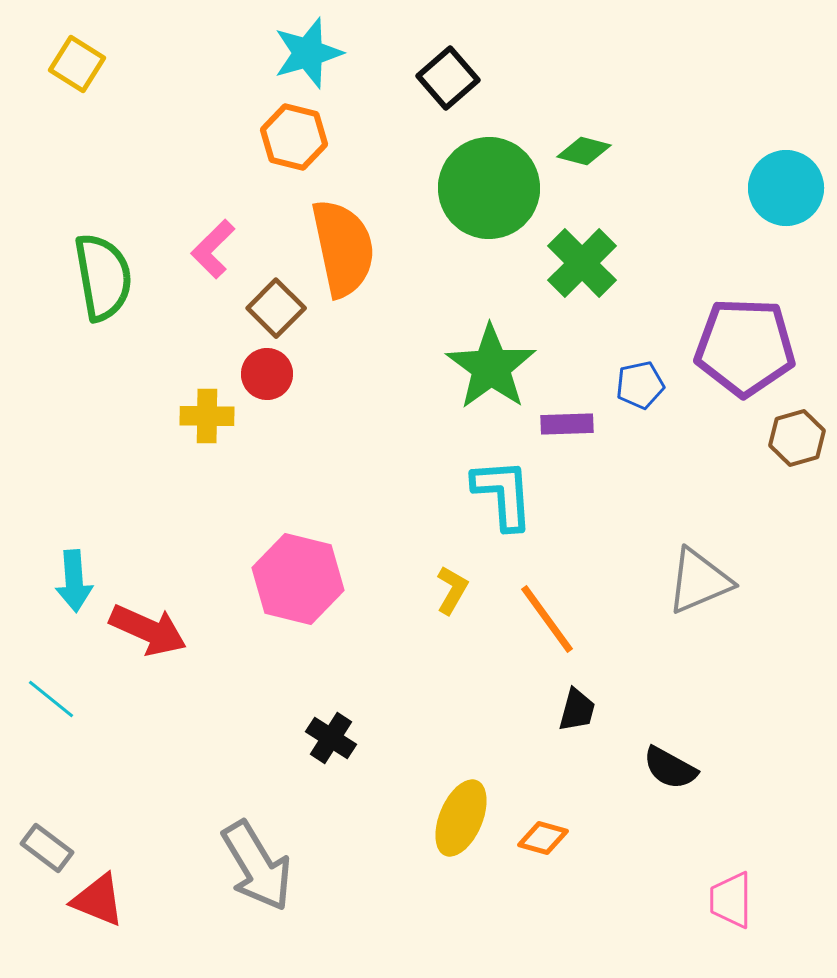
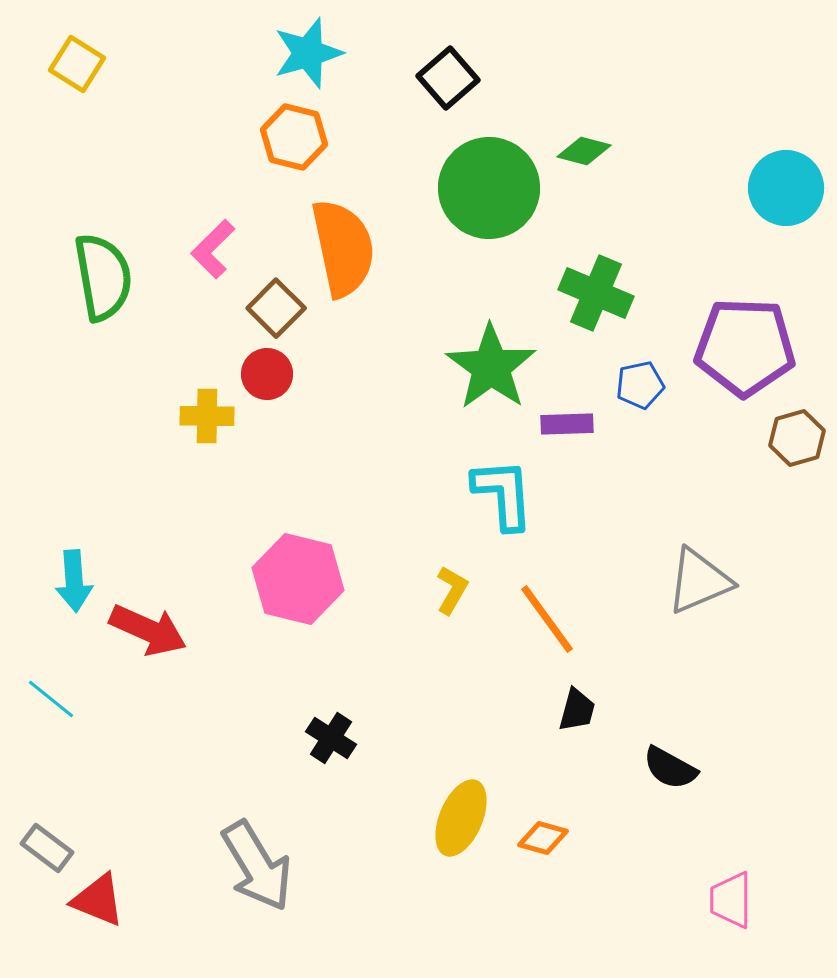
green cross: moved 14 px right, 30 px down; rotated 22 degrees counterclockwise
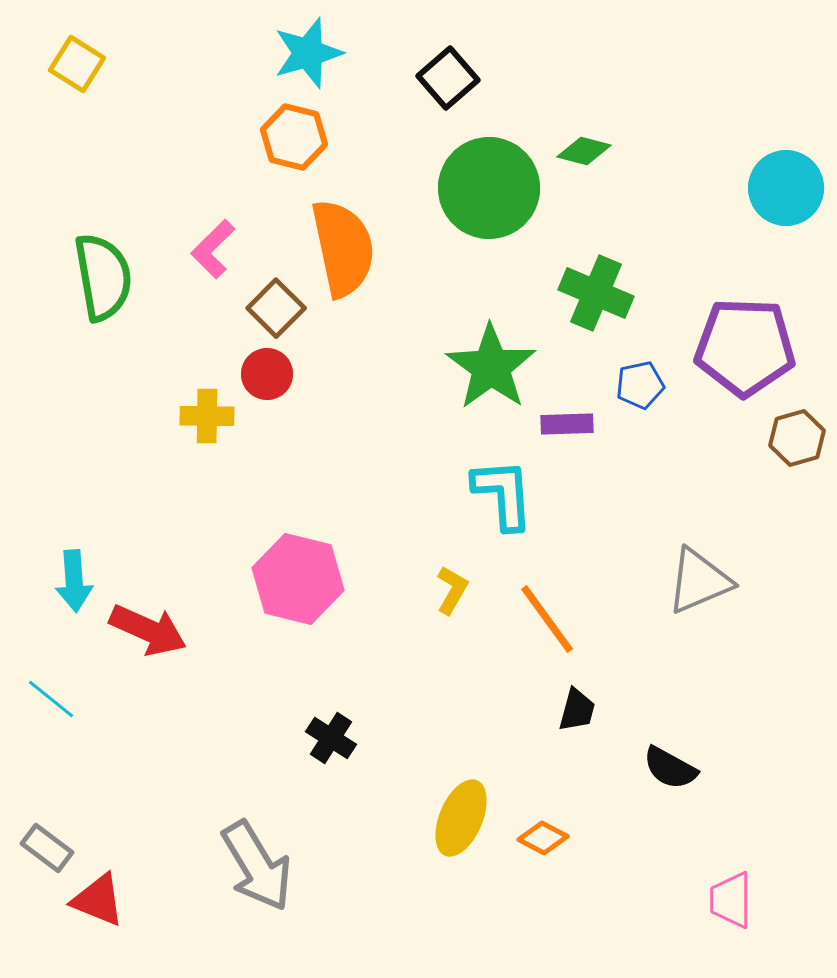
orange diamond: rotated 12 degrees clockwise
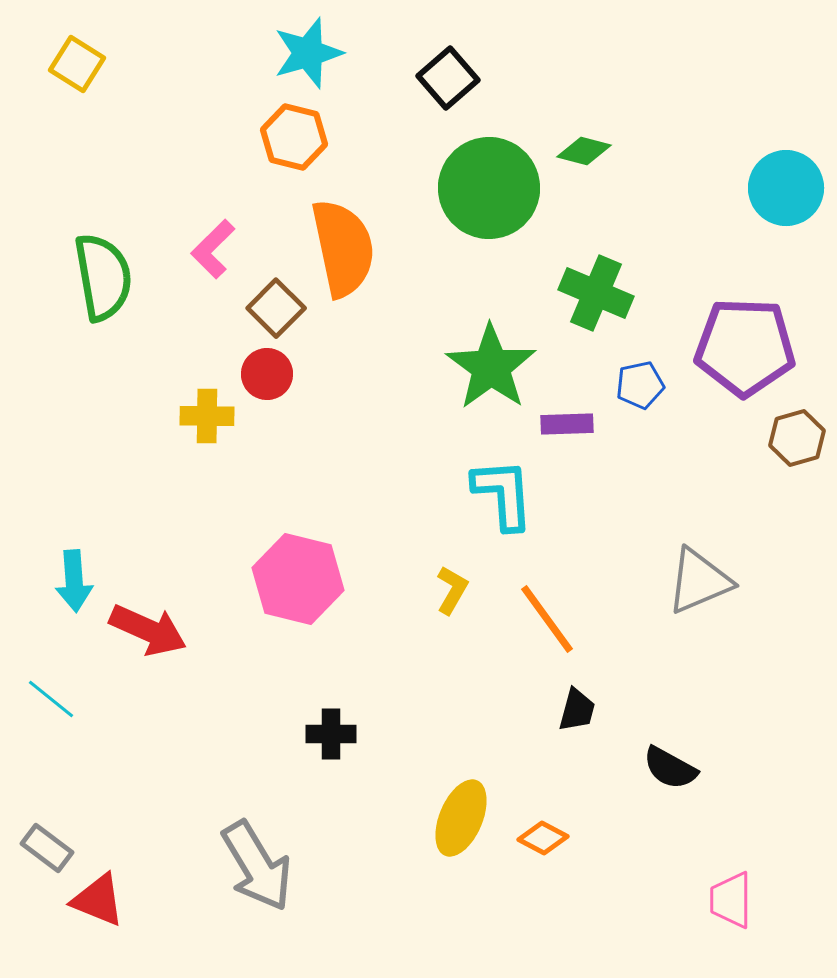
black cross: moved 4 px up; rotated 33 degrees counterclockwise
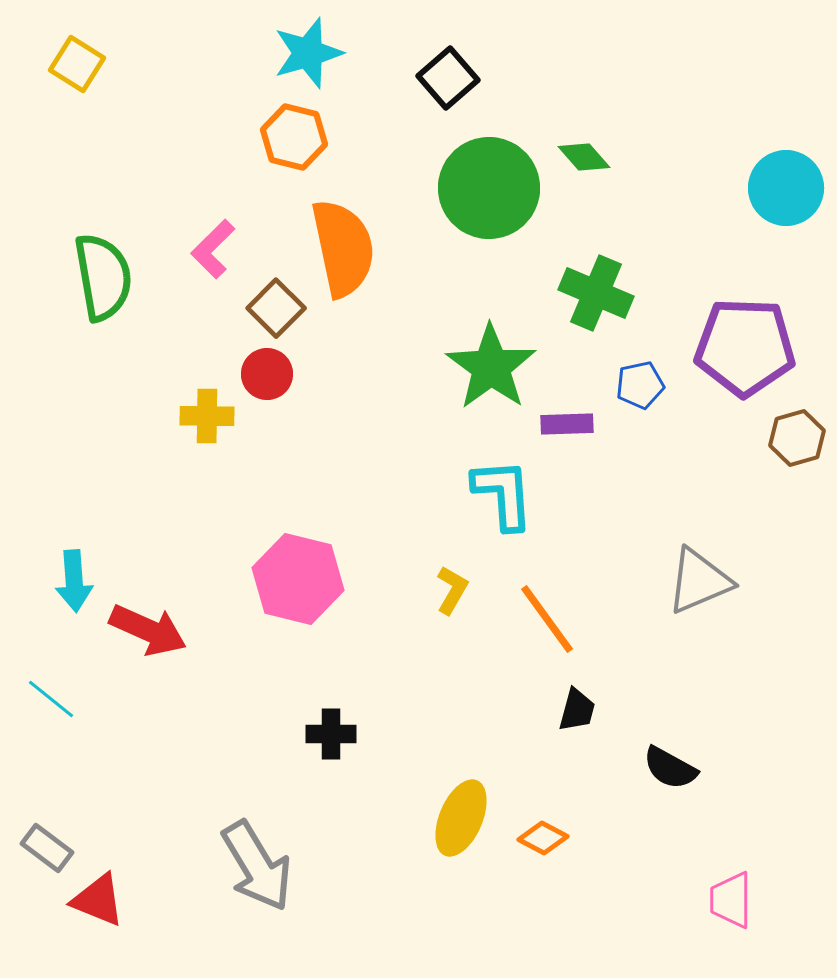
green diamond: moved 6 px down; rotated 34 degrees clockwise
